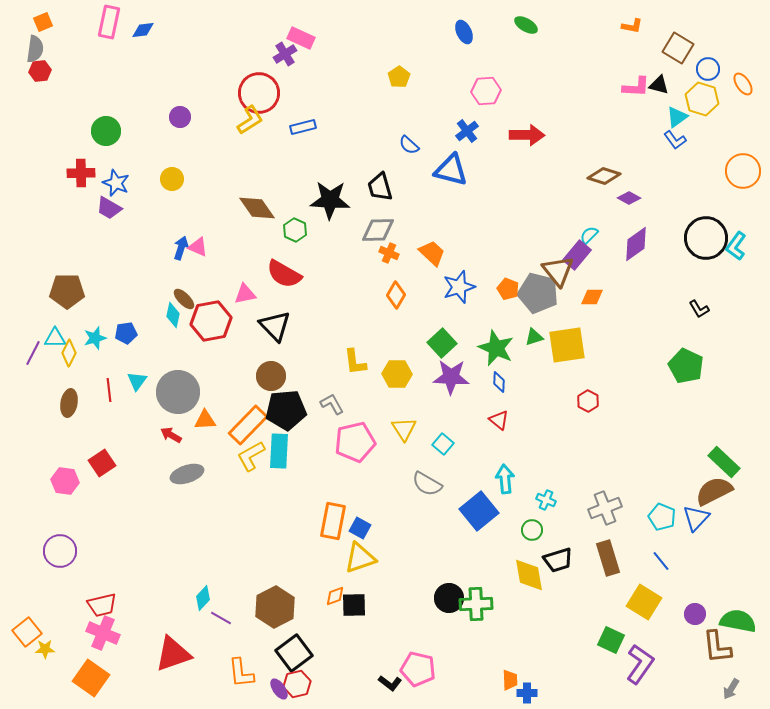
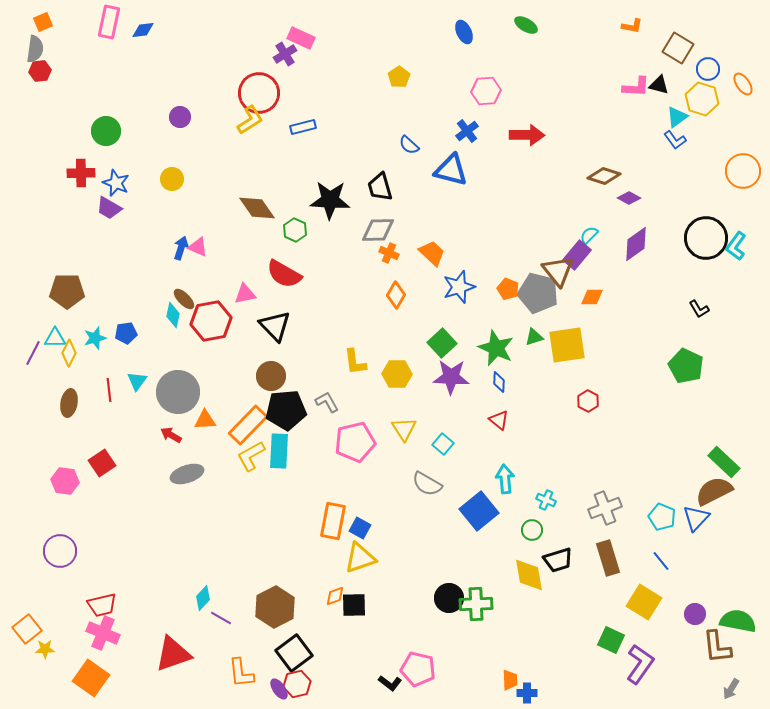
gray L-shape at (332, 404): moved 5 px left, 2 px up
orange square at (27, 632): moved 3 px up
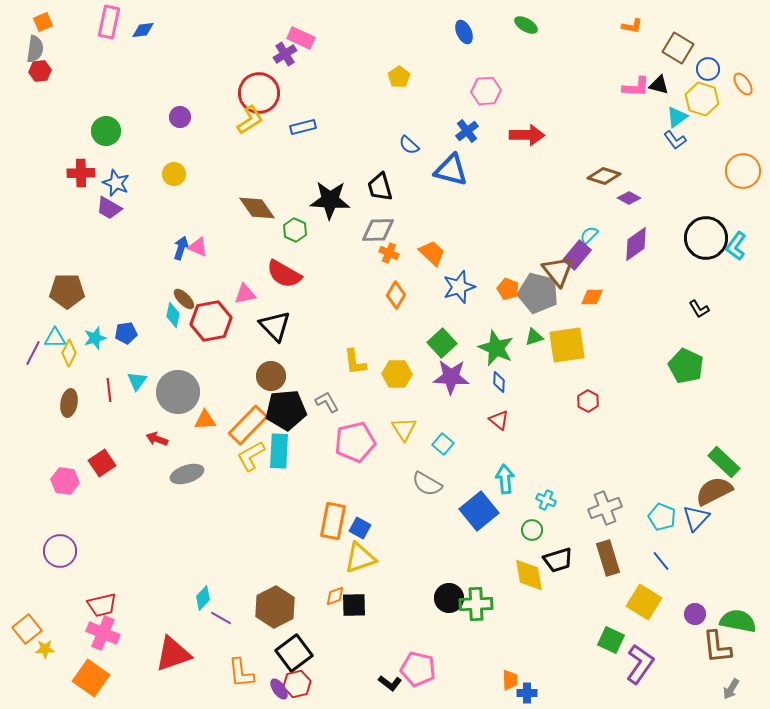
yellow circle at (172, 179): moved 2 px right, 5 px up
red arrow at (171, 435): moved 14 px left, 4 px down; rotated 10 degrees counterclockwise
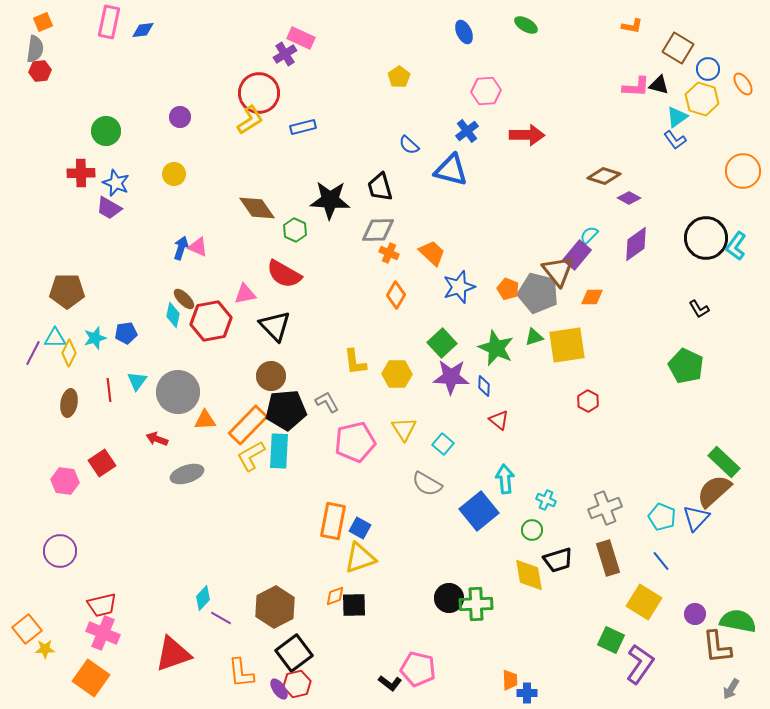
blue diamond at (499, 382): moved 15 px left, 4 px down
brown semicircle at (714, 491): rotated 15 degrees counterclockwise
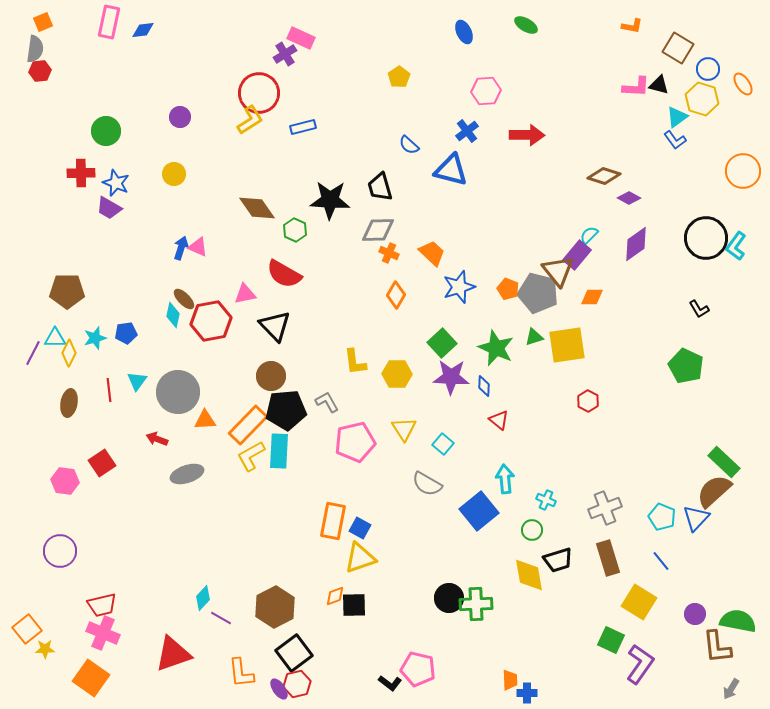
yellow square at (644, 602): moved 5 px left
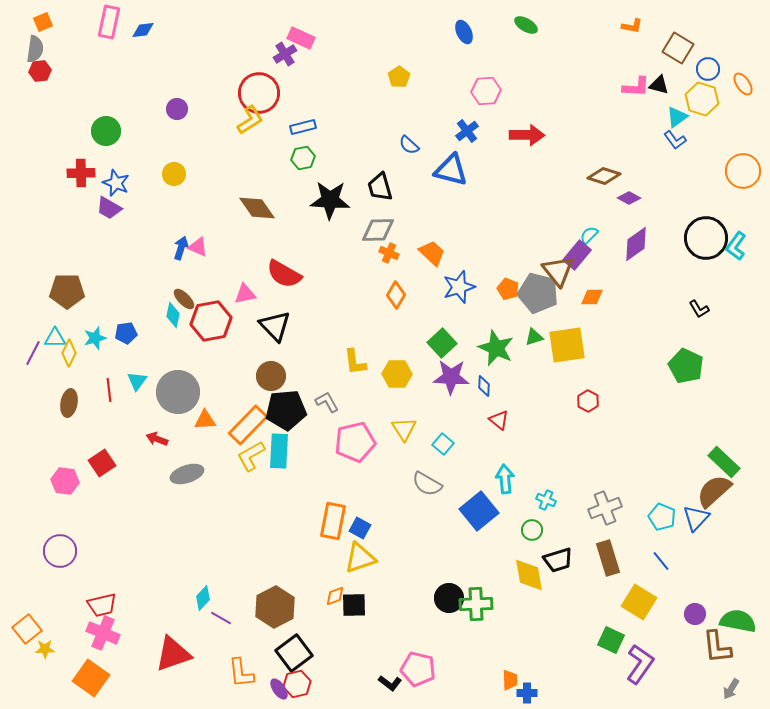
purple circle at (180, 117): moved 3 px left, 8 px up
green hexagon at (295, 230): moved 8 px right, 72 px up; rotated 25 degrees clockwise
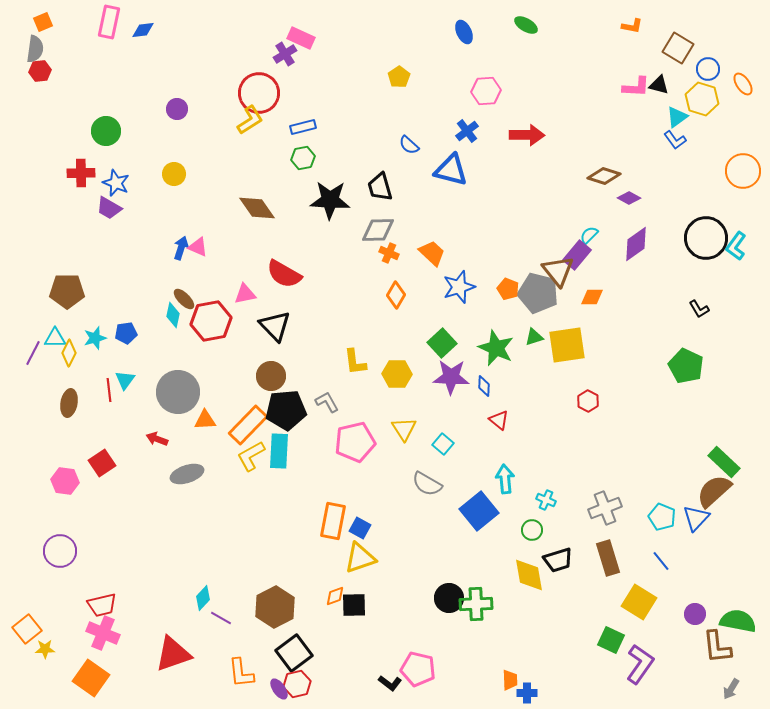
cyan triangle at (137, 381): moved 12 px left, 1 px up
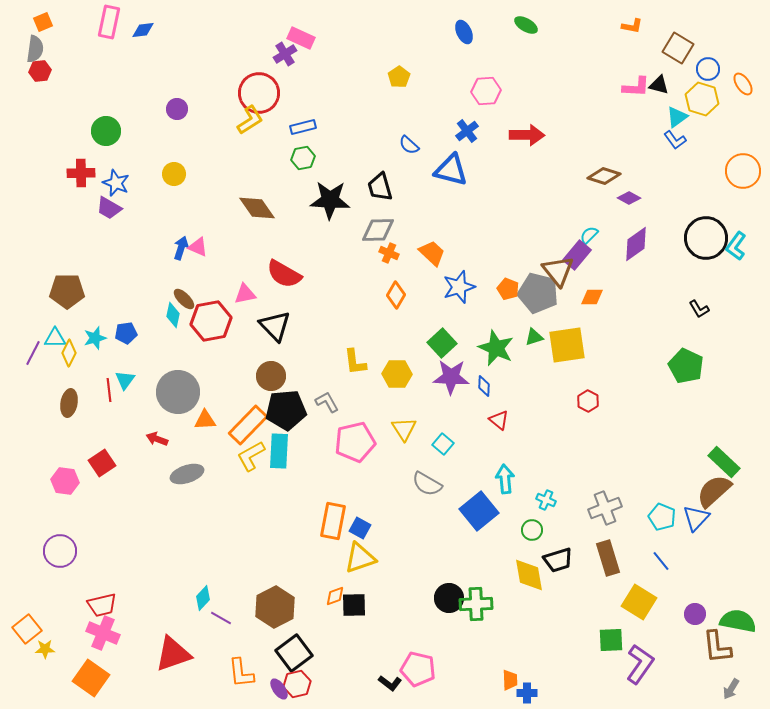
green square at (611, 640): rotated 28 degrees counterclockwise
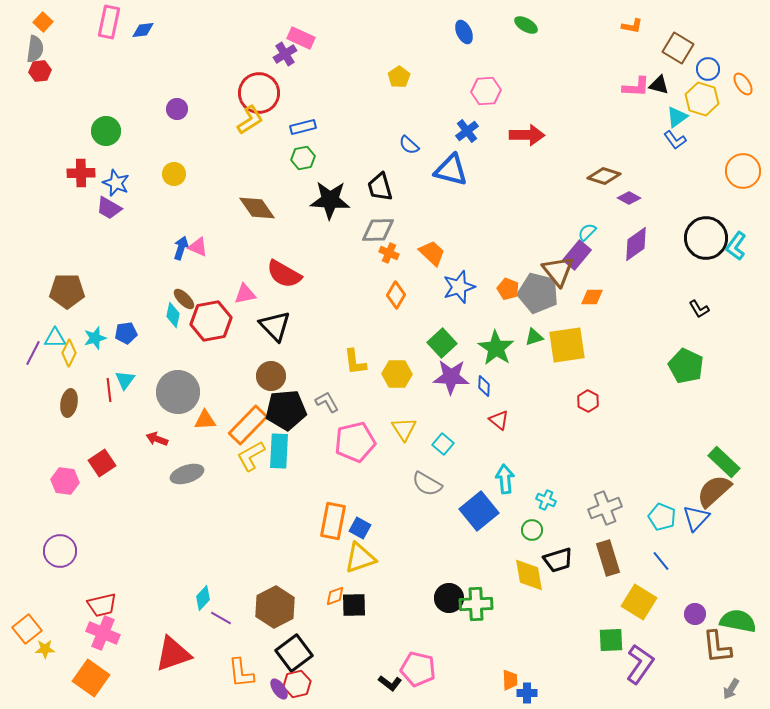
orange square at (43, 22): rotated 24 degrees counterclockwise
cyan semicircle at (589, 235): moved 2 px left, 3 px up
green star at (496, 348): rotated 9 degrees clockwise
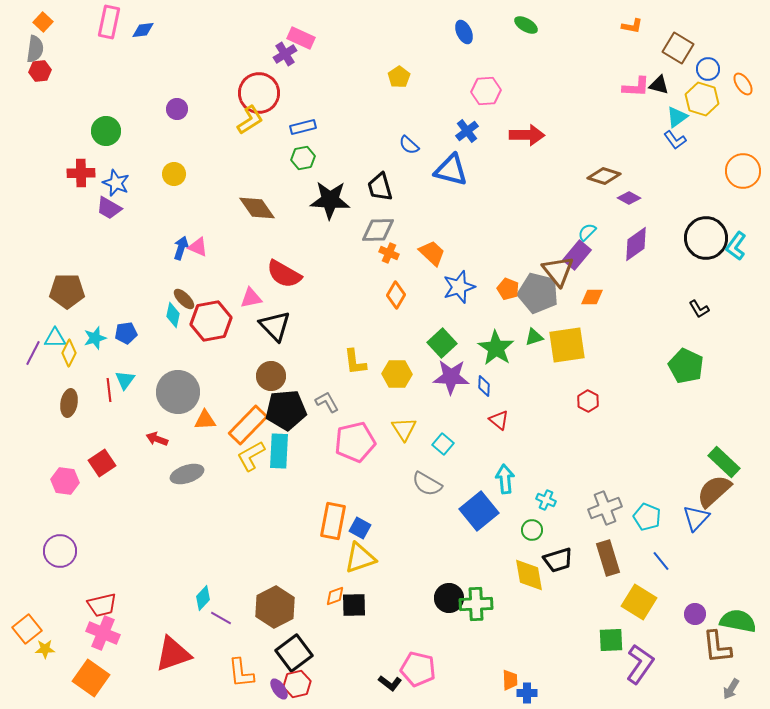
pink triangle at (245, 294): moved 6 px right, 4 px down
cyan pentagon at (662, 517): moved 15 px left
